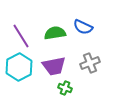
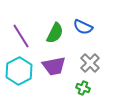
green semicircle: rotated 125 degrees clockwise
gray cross: rotated 24 degrees counterclockwise
cyan hexagon: moved 4 px down
green cross: moved 18 px right
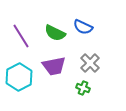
green semicircle: rotated 90 degrees clockwise
cyan hexagon: moved 6 px down
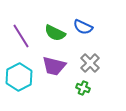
purple trapezoid: rotated 25 degrees clockwise
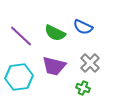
purple line: rotated 15 degrees counterclockwise
cyan hexagon: rotated 20 degrees clockwise
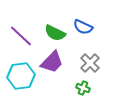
purple trapezoid: moved 2 px left, 4 px up; rotated 60 degrees counterclockwise
cyan hexagon: moved 2 px right, 1 px up
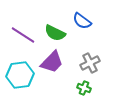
blue semicircle: moved 1 px left, 6 px up; rotated 12 degrees clockwise
purple line: moved 2 px right, 1 px up; rotated 10 degrees counterclockwise
gray cross: rotated 18 degrees clockwise
cyan hexagon: moved 1 px left, 1 px up
green cross: moved 1 px right
